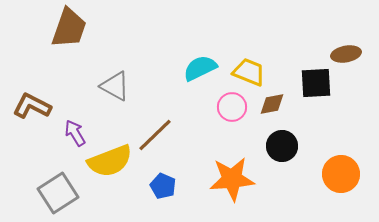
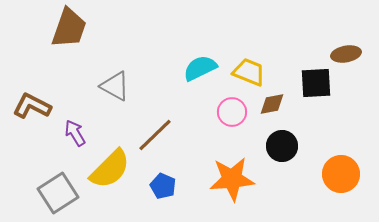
pink circle: moved 5 px down
yellow semicircle: moved 8 px down; rotated 24 degrees counterclockwise
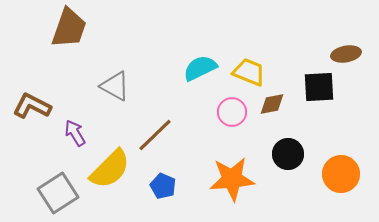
black square: moved 3 px right, 4 px down
black circle: moved 6 px right, 8 px down
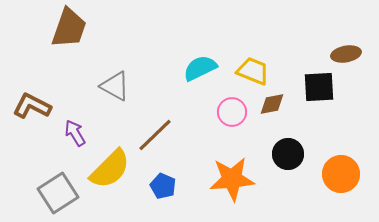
yellow trapezoid: moved 4 px right, 1 px up
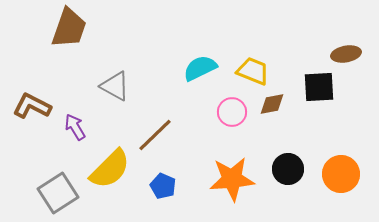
purple arrow: moved 6 px up
black circle: moved 15 px down
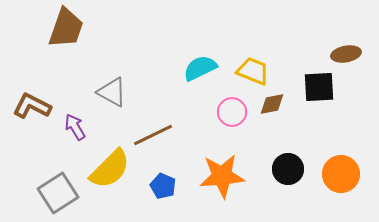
brown trapezoid: moved 3 px left
gray triangle: moved 3 px left, 6 px down
brown line: moved 2 px left; rotated 18 degrees clockwise
orange star: moved 10 px left, 3 px up
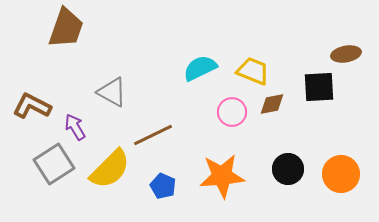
gray square: moved 4 px left, 29 px up
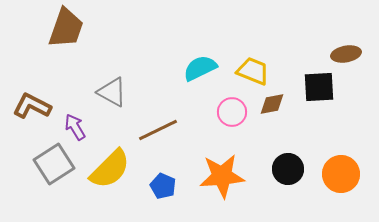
brown line: moved 5 px right, 5 px up
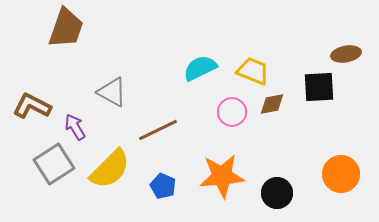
black circle: moved 11 px left, 24 px down
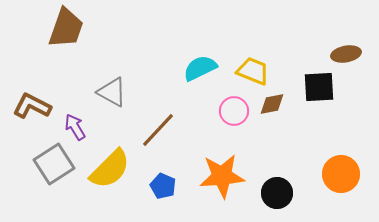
pink circle: moved 2 px right, 1 px up
brown line: rotated 21 degrees counterclockwise
